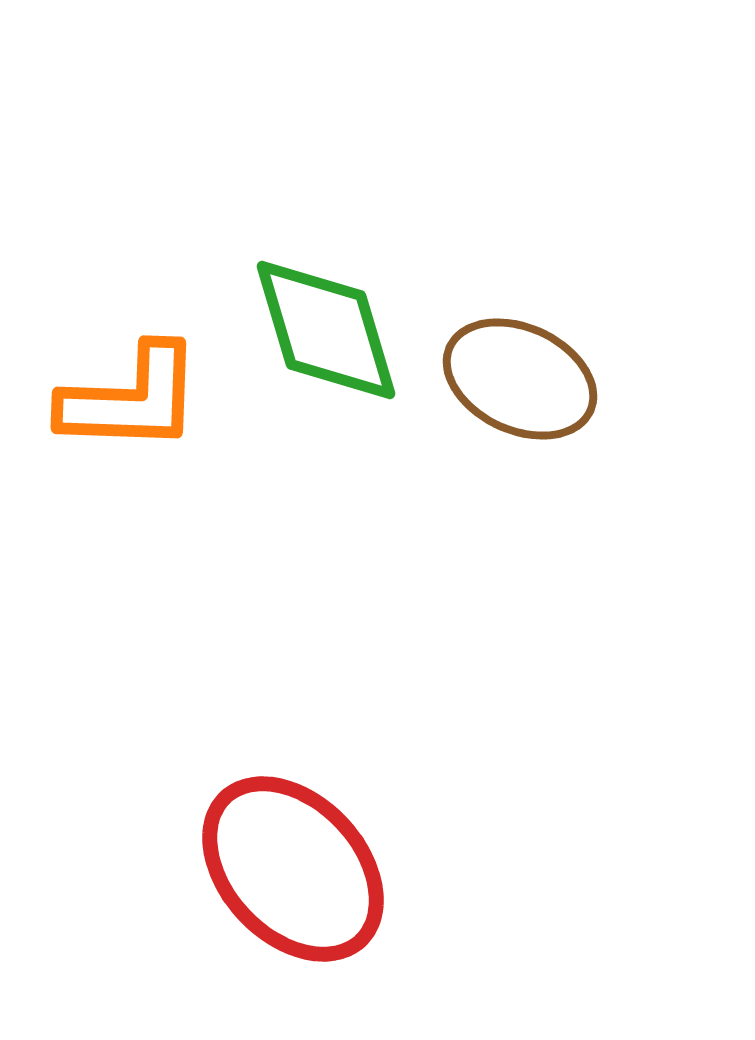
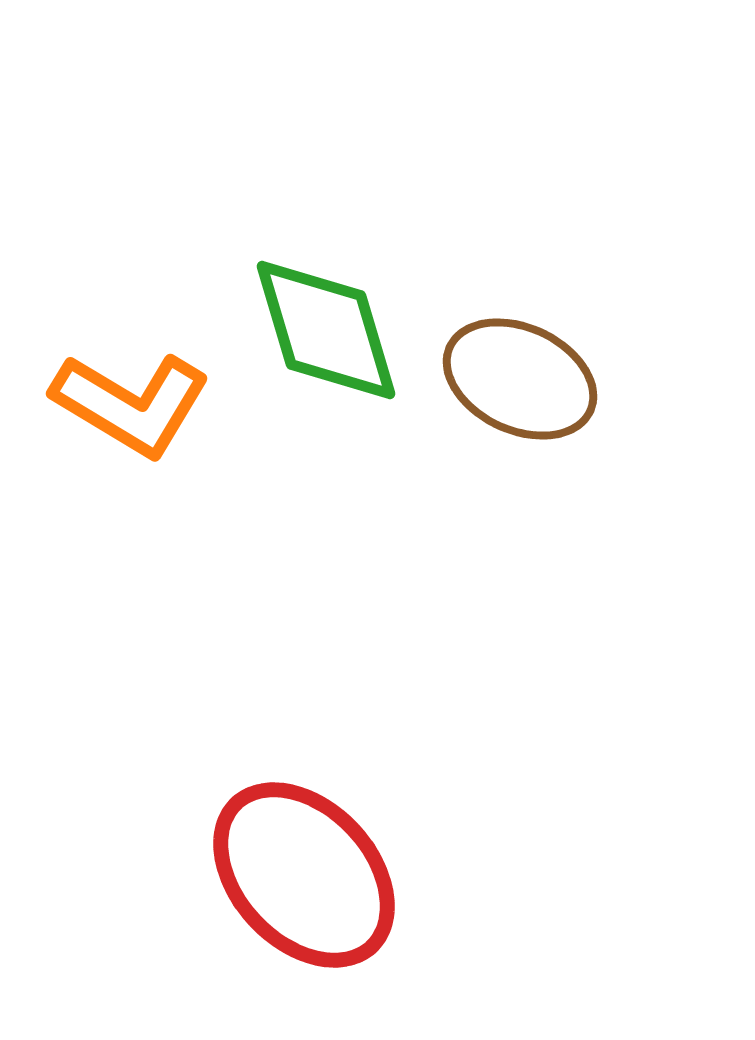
orange L-shape: moved 5 px down; rotated 29 degrees clockwise
red ellipse: moved 11 px right, 6 px down
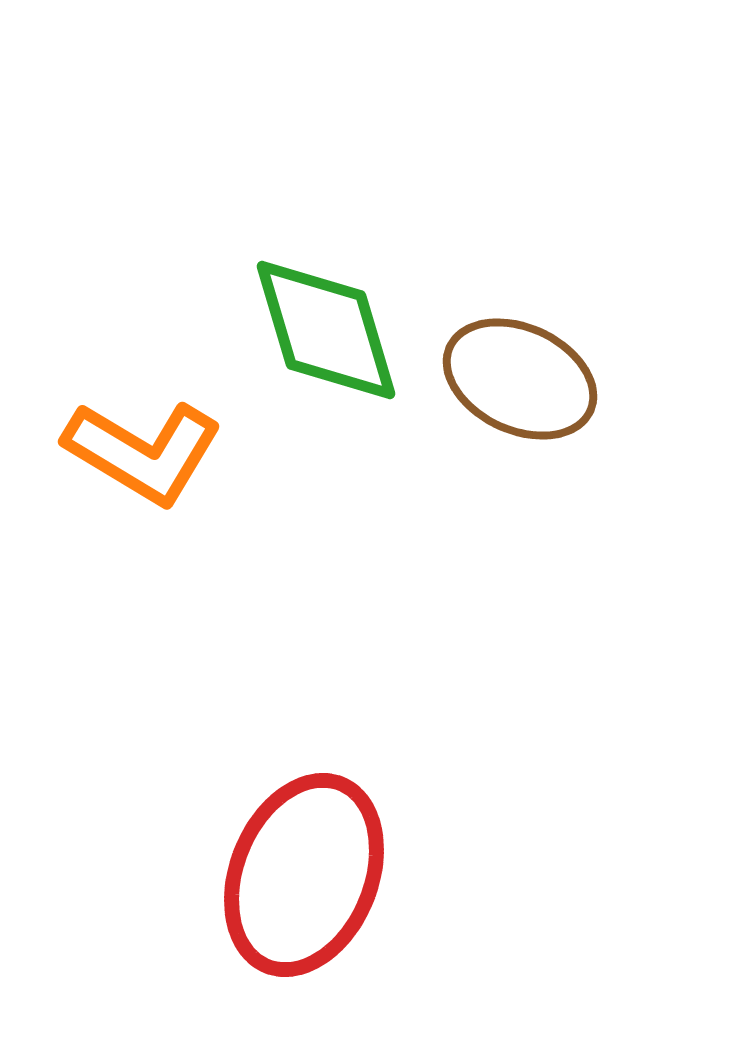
orange L-shape: moved 12 px right, 48 px down
red ellipse: rotated 65 degrees clockwise
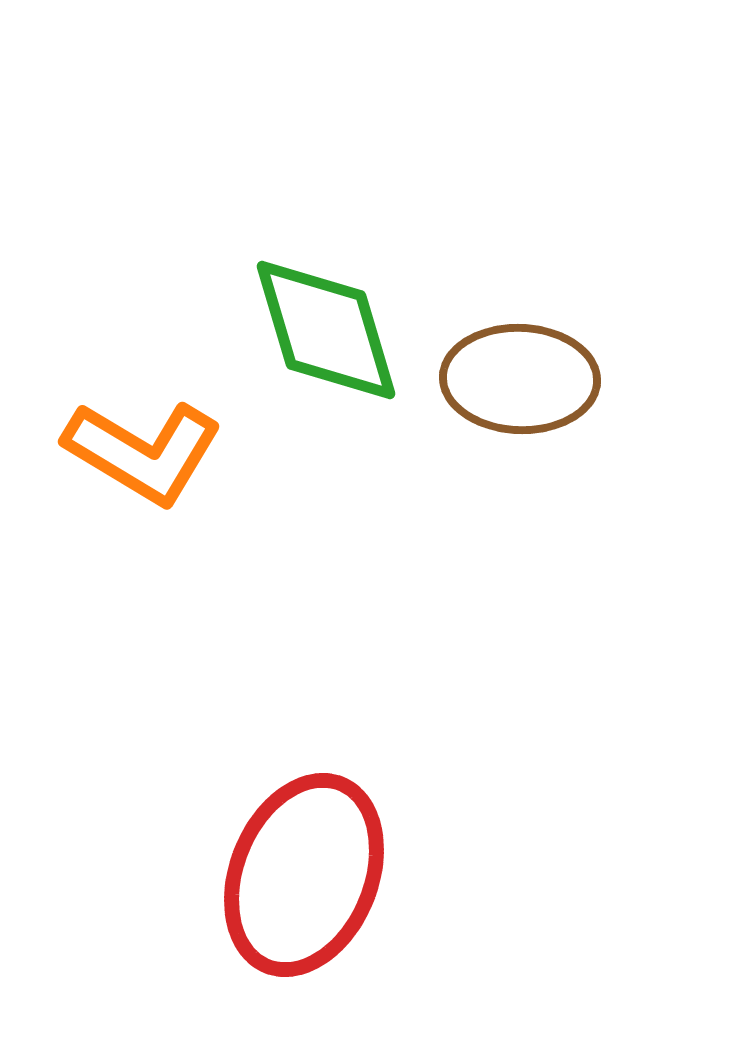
brown ellipse: rotated 23 degrees counterclockwise
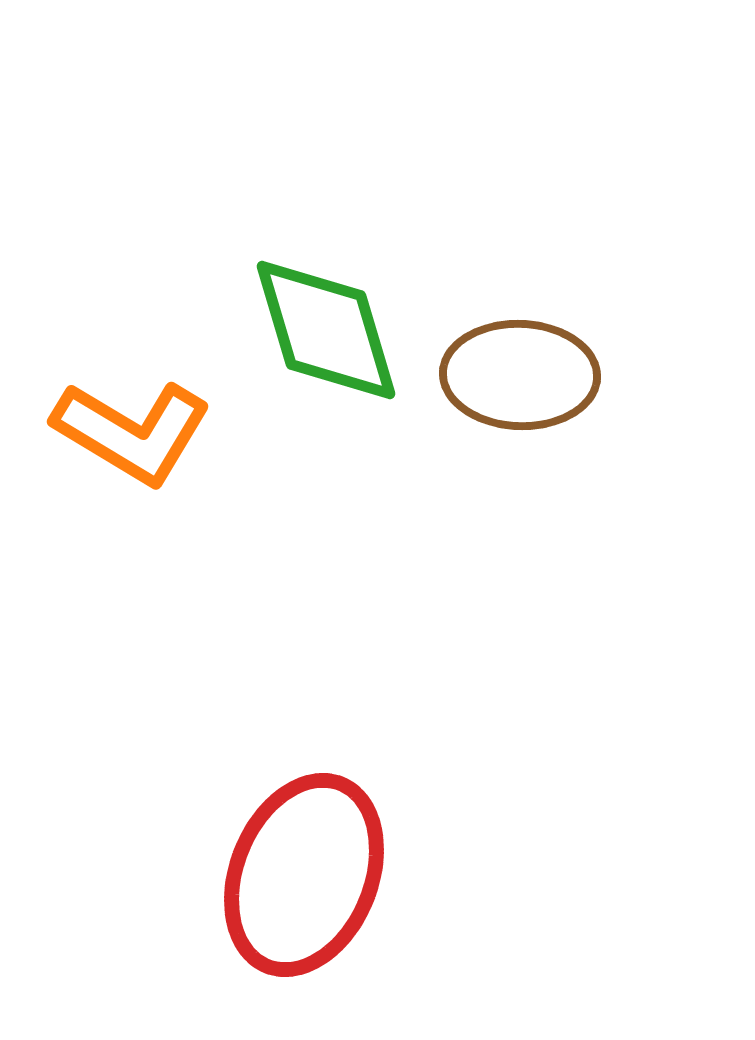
brown ellipse: moved 4 px up
orange L-shape: moved 11 px left, 20 px up
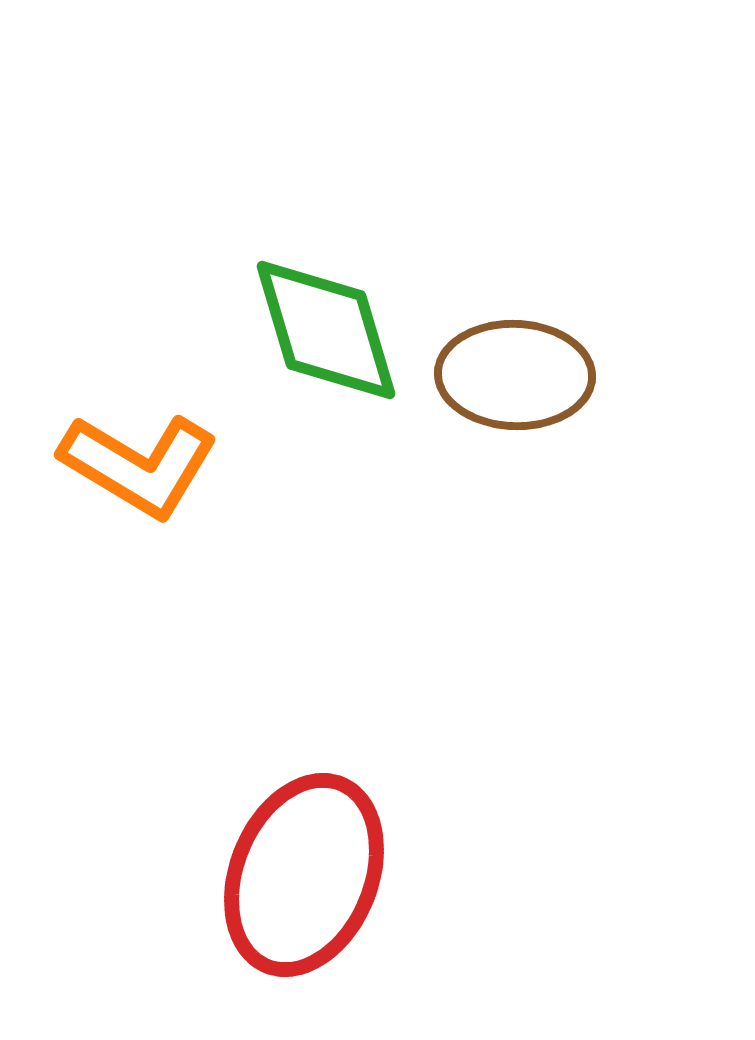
brown ellipse: moved 5 px left
orange L-shape: moved 7 px right, 33 px down
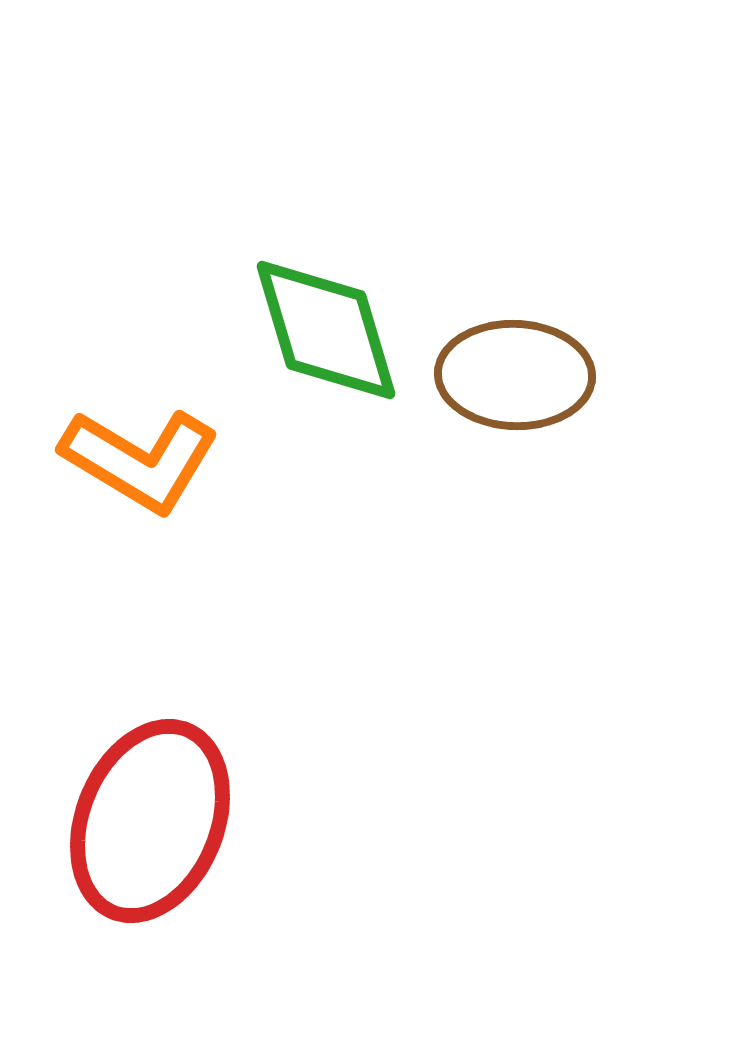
orange L-shape: moved 1 px right, 5 px up
red ellipse: moved 154 px left, 54 px up
